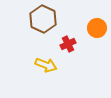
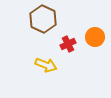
orange circle: moved 2 px left, 9 px down
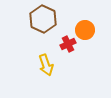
orange circle: moved 10 px left, 7 px up
yellow arrow: rotated 50 degrees clockwise
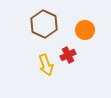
brown hexagon: moved 1 px right, 5 px down
red cross: moved 11 px down
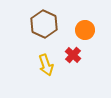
red cross: moved 5 px right; rotated 21 degrees counterclockwise
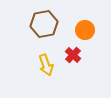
brown hexagon: rotated 24 degrees clockwise
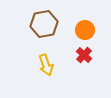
red cross: moved 11 px right
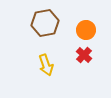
brown hexagon: moved 1 px right, 1 px up
orange circle: moved 1 px right
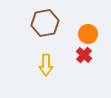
orange circle: moved 2 px right, 4 px down
yellow arrow: rotated 20 degrees clockwise
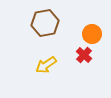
orange circle: moved 4 px right
yellow arrow: rotated 55 degrees clockwise
